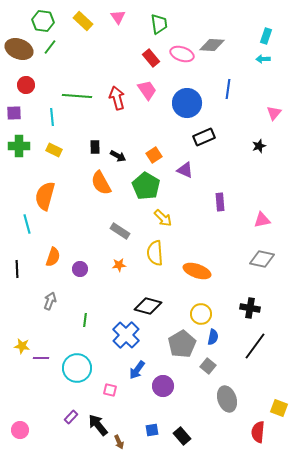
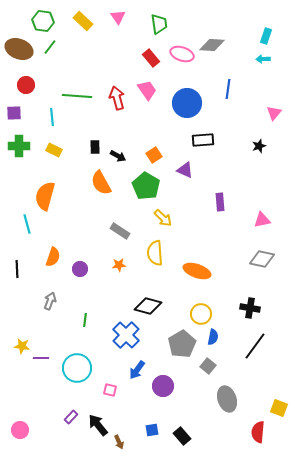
black rectangle at (204, 137): moved 1 px left, 3 px down; rotated 20 degrees clockwise
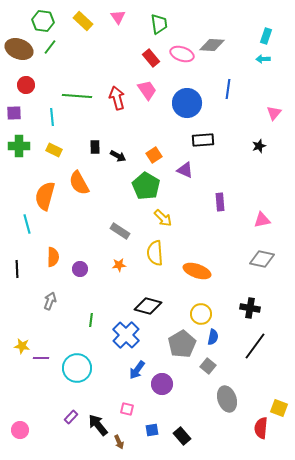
orange semicircle at (101, 183): moved 22 px left
orange semicircle at (53, 257): rotated 18 degrees counterclockwise
green line at (85, 320): moved 6 px right
purple circle at (163, 386): moved 1 px left, 2 px up
pink square at (110, 390): moved 17 px right, 19 px down
red semicircle at (258, 432): moved 3 px right, 4 px up
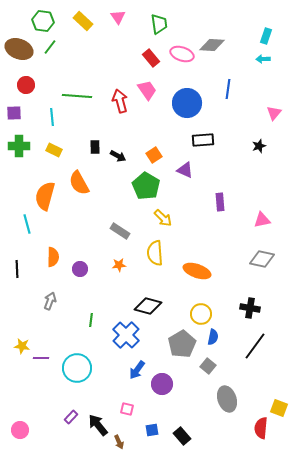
red arrow at (117, 98): moved 3 px right, 3 px down
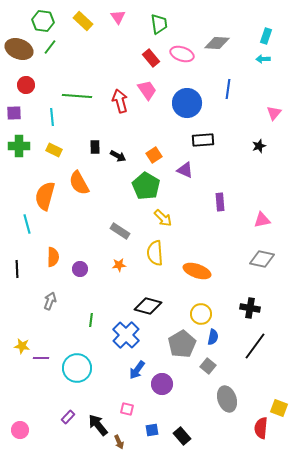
gray diamond at (212, 45): moved 5 px right, 2 px up
purple rectangle at (71, 417): moved 3 px left
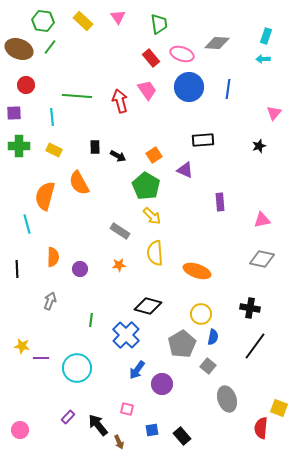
blue circle at (187, 103): moved 2 px right, 16 px up
yellow arrow at (163, 218): moved 11 px left, 2 px up
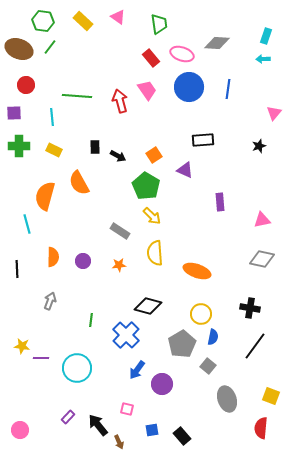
pink triangle at (118, 17): rotated 21 degrees counterclockwise
purple circle at (80, 269): moved 3 px right, 8 px up
yellow square at (279, 408): moved 8 px left, 12 px up
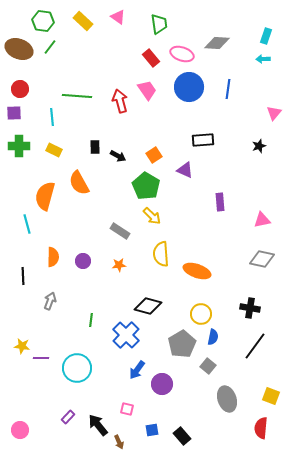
red circle at (26, 85): moved 6 px left, 4 px down
yellow semicircle at (155, 253): moved 6 px right, 1 px down
black line at (17, 269): moved 6 px right, 7 px down
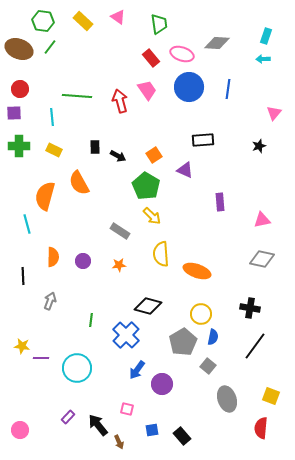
gray pentagon at (182, 344): moved 1 px right, 2 px up
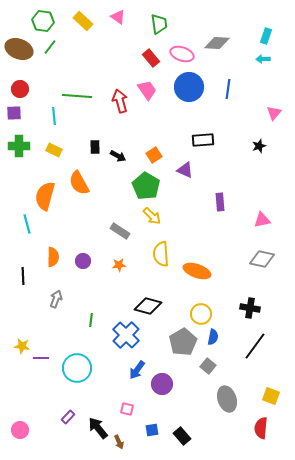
cyan line at (52, 117): moved 2 px right, 1 px up
gray arrow at (50, 301): moved 6 px right, 2 px up
black arrow at (98, 425): moved 3 px down
